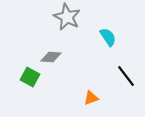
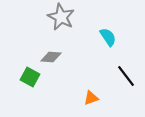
gray star: moved 6 px left
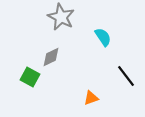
cyan semicircle: moved 5 px left
gray diamond: rotated 30 degrees counterclockwise
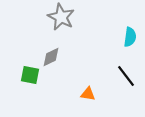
cyan semicircle: moved 27 px right; rotated 42 degrees clockwise
green square: moved 2 px up; rotated 18 degrees counterclockwise
orange triangle: moved 3 px left, 4 px up; rotated 28 degrees clockwise
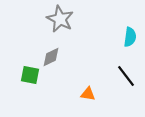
gray star: moved 1 px left, 2 px down
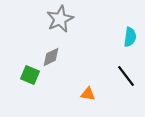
gray star: rotated 20 degrees clockwise
green square: rotated 12 degrees clockwise
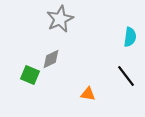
gray diamond: moved 2 px down
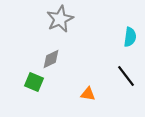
green square: moved 4 px right, 7 px down
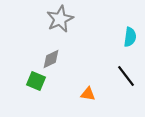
green square: moved 2 px right, 1 px up
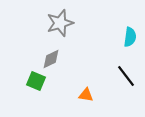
gray star: moved 4 px down; rotated 8 degrees clockwise
orange triangle: moved 2 px left, 1 px down
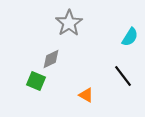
gray star: moved 9 px right; rotated 16 degrees counterclockwise
cyan semicircle: rotated 24 degrees clockwise
black line: moved 3 px left
orange triangle: rotated 21 degrees clockwise
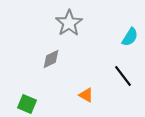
green square: moved 9 px left, 23 px down
